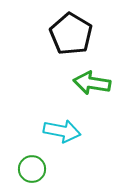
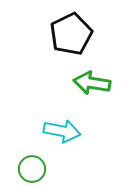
black pentagon: rotated 15 degrees clockwise
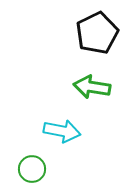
black pentagon: moved 26 px right, 1 px up
green arrow: moved 4 px down
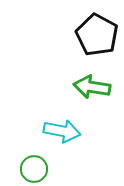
black pentagon: moved 2 px down; rotated 18 degrees counterclockwise
green circle: moved 2 px right
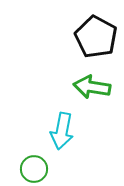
black pentagon: moved 1 px left, 2 px down
cyan arrow: rotated 90 degrees clockwise
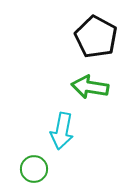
green arrow: moved 2 px left
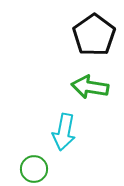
black pentagon: moved 2 px left, 2 px up; rotated 9 degrees clockwise
cyan arrow: moved 2 px right, 1 px down
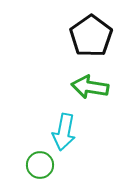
black pentagon: moved 3 px left, 1 px down
green circle: moved 6 px right, 4 px up
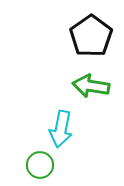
green arrow: moved 1 px right, 1 px up
cyan arrow: moved 3 px left, 3 px up
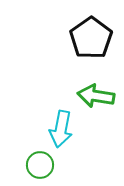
black pentagon: moved 2 px down
green arrow: moved 5 px right, 10 px down
